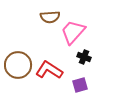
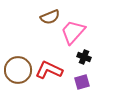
brown semicircle: rotated 18 degrees counterclockwise
brown circle: moved 5 px down
red L-shape: rotated 8 degrees counterclockwise
purple square: moved 2 px right, 3 px up
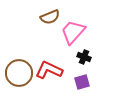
brown circle: moved 1 px right, 3 px down
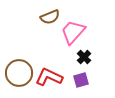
black cross: rotated 24 degrees clockwise
red L-shape: moved 7 px down
purple square: moved 1 px left, 2 px up
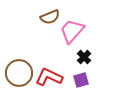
pink trapezoid: moved 1 px left, 1 px up
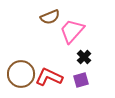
brown circle: moved 2 px right, 1 px down
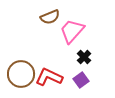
purple square: rotated 21 degrees counterclockwise
